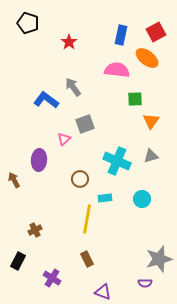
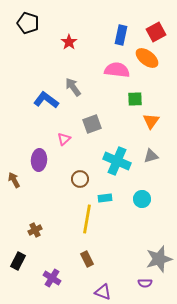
gray square: moved 7 px right
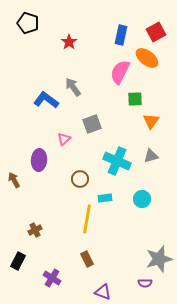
pink semicircle: moved 3 px right, 2 px down; rotated 70 degrees counterclockwise
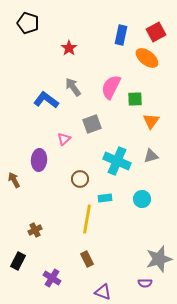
red star: moved 6 px down
pink semicircle: moved 9 px left, 15 px down
